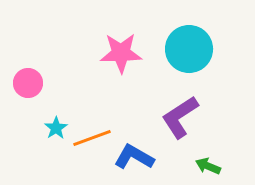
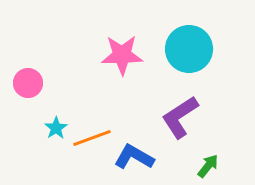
pink star: moved 1 px right, 2 px down
green arrow: rotated 105 degrees clockwise
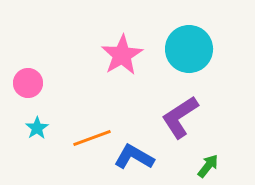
pink star: rotated 30 degrees counterclockwise
cyan star: moved 19 px left
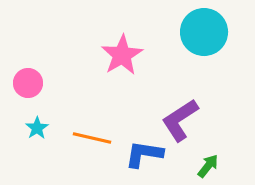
cyan circle: moved 15 px right, 17 px up
purple L-shape: moved 3 px down
orange line: rotated 33 degrees clockwise
blue L-shape: moved 10 px right, 3 px up; rotated 21 degrees counterclockwise
